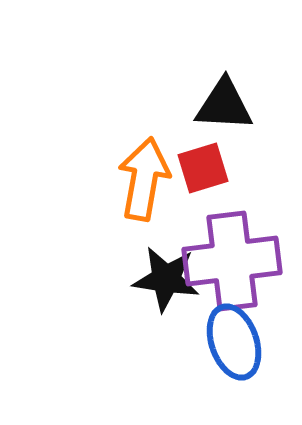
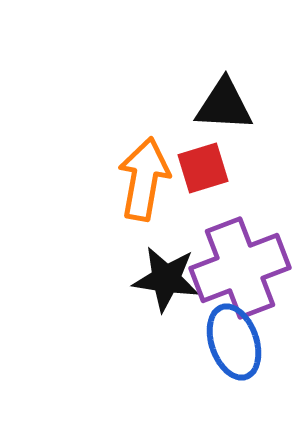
purple cross: moved 8 px right, 7 px down; rotated 14 degrees counterclockwise
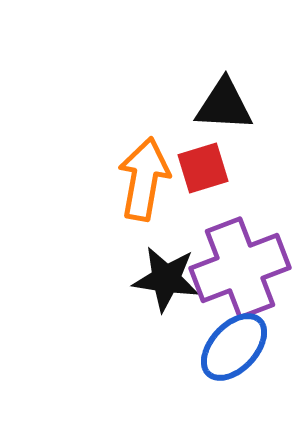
blue ellipse: moved 5 px down; rotated 62 degrees clockwise
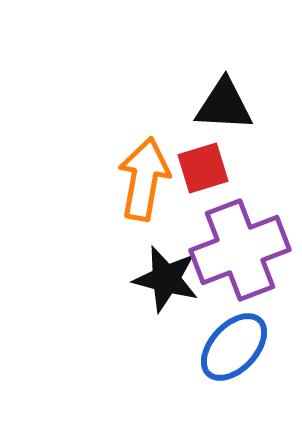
purple cross: moved 18 px up
black star: rotated 6 degrees clockwise
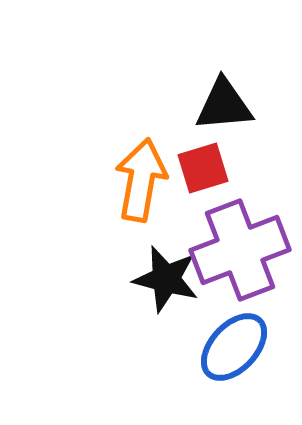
black triangle: rotated 8 degrees counterclockwise
orange arrow: moved 3 px left, 1 px down
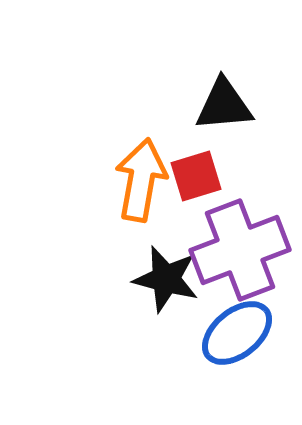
red square: moved 7 px left, 8 px down
blue ellipse: moved 3 px right, 14 px up; rotated 8 degrees clockwise
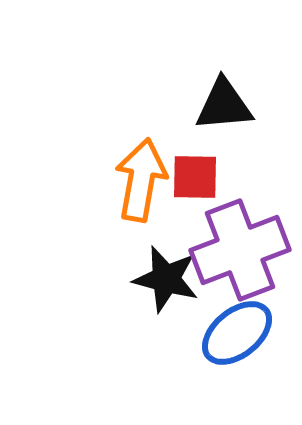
red square: moved 1 px left, 1 px down; rotated 18 degrees clockwise
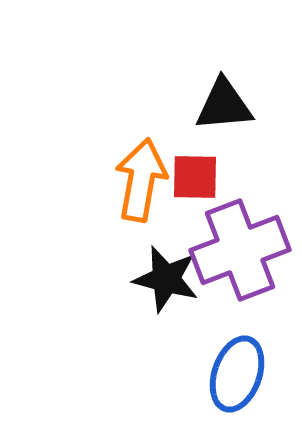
blue ellipse: moved 41 px down; rotated 32 degrees counterclockwise
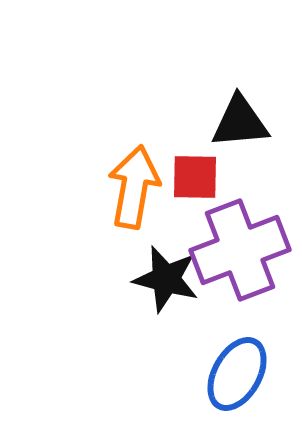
black triangle: moved 16 px right, 17 px down
orange arrow: moved 7 px left, 7 px down
blue ellipse: rotated 10 degrees clockwise
